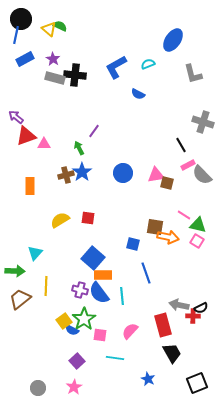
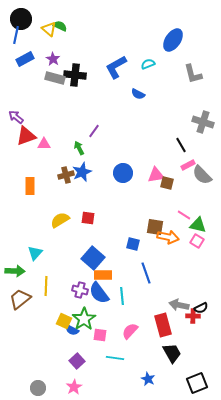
blue star at (82, 172): rotated 12 degrees clockwise
yellow square at (64, 321): rotated 28 degrees counterclockwise
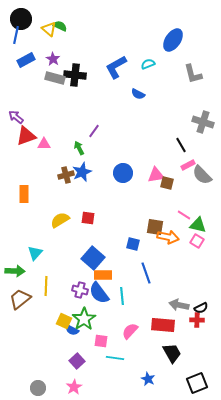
blue rectangle at (25, 59): moved 1 px right, 1 px down
orange rectangle at (30, 186): moved 6 px left, 8 px down
red cross at (193, 316): moved 4 px right, 4 px down
red rectangle at (163, 325): rotated 70 degrees counterclockwise
pink square at (100, 335): moved 1 px right, 6 px down
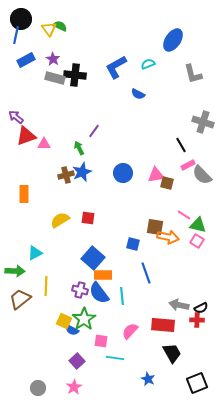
yellow triangle at (49, 29): rotated 14 degrees clockwise
cyan triangle at (35, 253): rotated 21 degrees clockwise
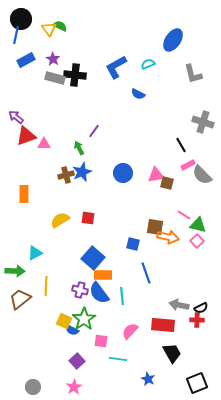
pink square at (197, 241): rotated 16 degrees clockwise
cyan line at (115, 358): moved 3 px right, 1 px down
gray circle at (38, 388): moved 5 px left, 1 px up
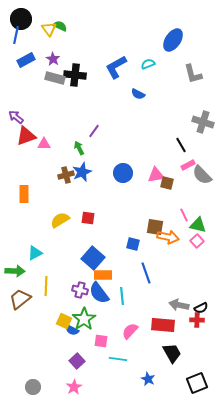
pink line at (184, 215): rotated 32 degrees clockwise
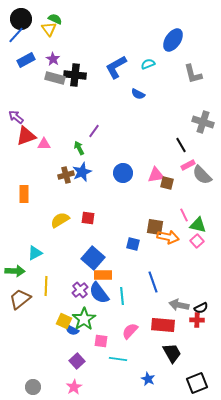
green semicircle at (60, 26): moved 5 px left, 7 px up
blue line at (16, 35): rotated 30 degrees clockwise
blue line at (146, 273): moved 7 px right, 9 px down
purple cross at (80, 290): rotated 35 degrees clockwise
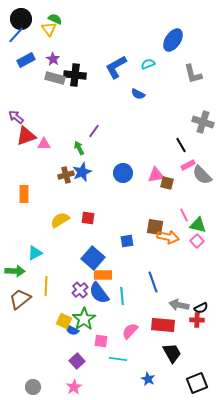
blue square at (133, 244): moved 6 px left, 3 px up; rotated 24 degrees counterclockwise
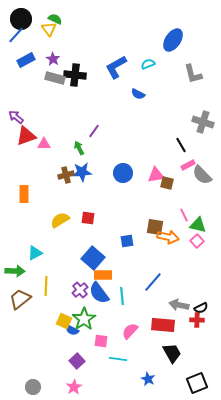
blue star at (82, 172): rotated 18 degrees clockwise
blue line at (153, 282): rotated 60 degrees clockwise
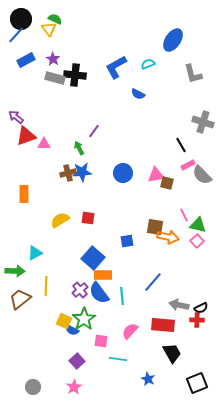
brown cross at (66, 175): moved 2 px right, 2 px up
